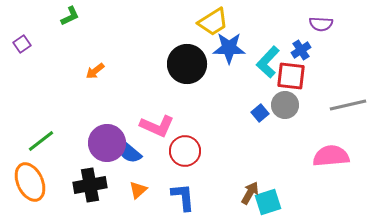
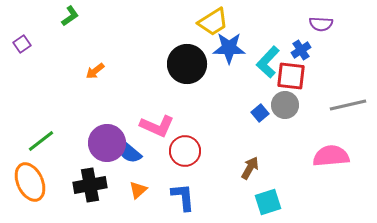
green L-shape: rotated 10 degrees counterclockwise
brown arrow: moved 25 px up
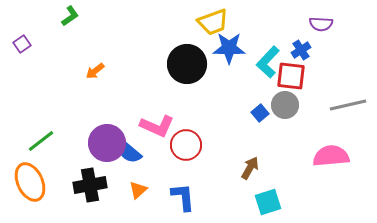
yellow trapezoid: rotated 12 degrees clockwise
red circle: moved 1 px right, 6 px up
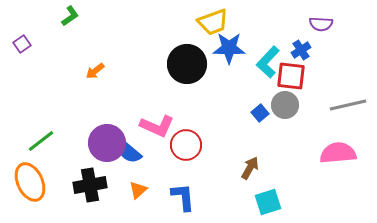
pink semicircle: moved 7 px right, 3 px up
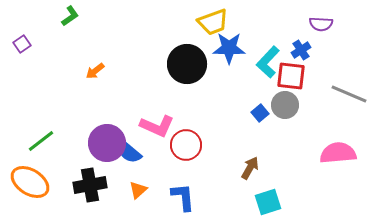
gray line: moved 1 px right, 11 px up; rotated 36 degrees clockwise
orange ellipse: rotated 33 degrees counterclockwise
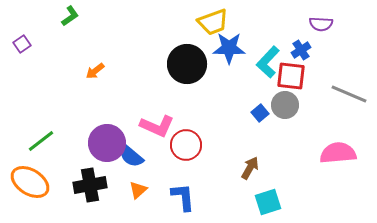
blue semicircle: moved 2 px right, 4 px down
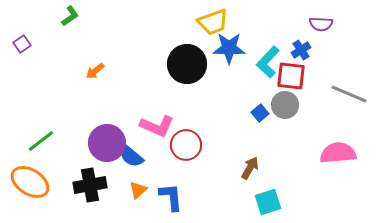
blue L-shape: moved 12 px left
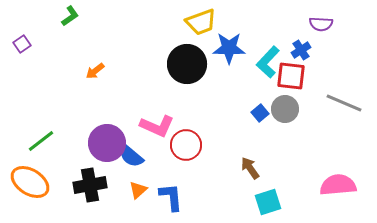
yellow trapezoid: moved 12 px left
gray line: moved 5 px left, 9 px down
gray circle: moved 4 px down
pink semicircle: moved 32 px down
brown arrow: rotated 65 degrees counterclockwise
